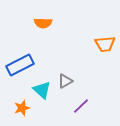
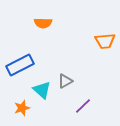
orange trapezoid: moved 3 px up
purple line: moved 2 px right
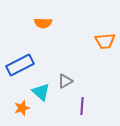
cyan triangle: moved 1 px left, 2 px down
purple line: moved 1 px left; rotated 42 degrees counterclockwise
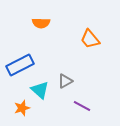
orange semicircle: moved 2 px left
orange trapezoid: moved 15 px left, 2 px up; rotated 55 degrees clockwise
cyan triangle: moved 1 px left, 2 px up
purple line: rotated 66 degrees counterclockwise
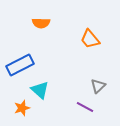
gray triangle: moved 33 px right, 5 px down; rotated 14 degrees counterclockwise
purple line: moved 3 px right, 1 px down
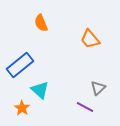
orange semicircle: rotated 66 degrees clockwise
blue rectangle: rotated 12 degrees counterclockwise
gray triangle: moved 2 px down
orange star: rotated 21 degrees counterclockwise
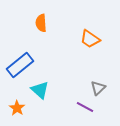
orange semicircle: rotated 18 degrees clockwise
orange trapezoid: rotated 15 degrees counterclockwise
orange star: moved 5 px left
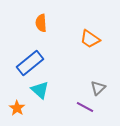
blue rectangle: moved 10 px right, 2 px up
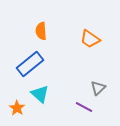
orange semicircle: moved 8 px down
blue rectangle: moved 1 px down
cyan triangle: moved 4 px down
purple line: moved 1 px left
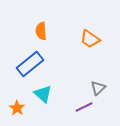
cyan triangle: moved 3 px right
purple line: rotated 54 degrees counterclockwise
